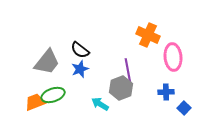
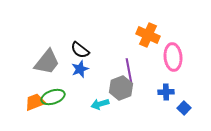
purple line: moved 1 px right
green ellipse: moved 2 px down
cyan arrow: rotated 48 degrees counterclockwise
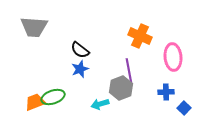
orange cross: moved 8 px left, 1 px down
gray trapezoid: moved 13 px left, 35 px up; rotated 56 degrees clockwise
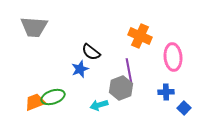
black semicircle: moved 11 px right, 2 px down
cyan arrow: moved 1 px left, 1 px down
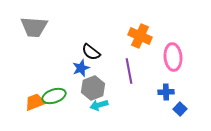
blue star: moved 1 px right, 1 px up
gray hexagon: moved 28 px left
green ellipse: moved 1 px right, 1 px up
blue square: moved 4 px left, 1 px down
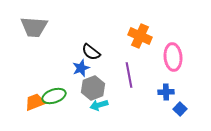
purple line: moved 4 px down
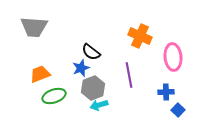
orange trapezoid: moved 5 px right, 28 px up
blue square: moved 2 px left, 1 px down
